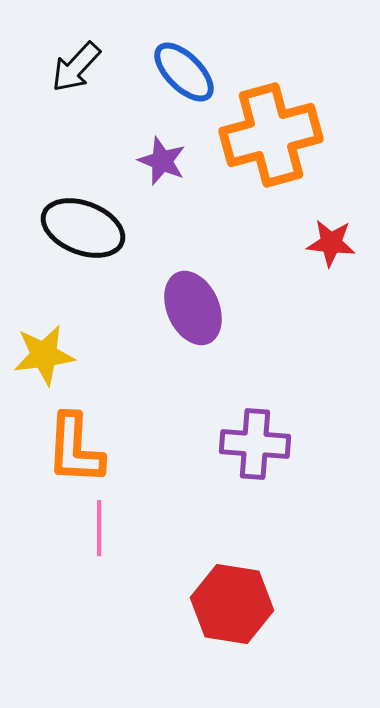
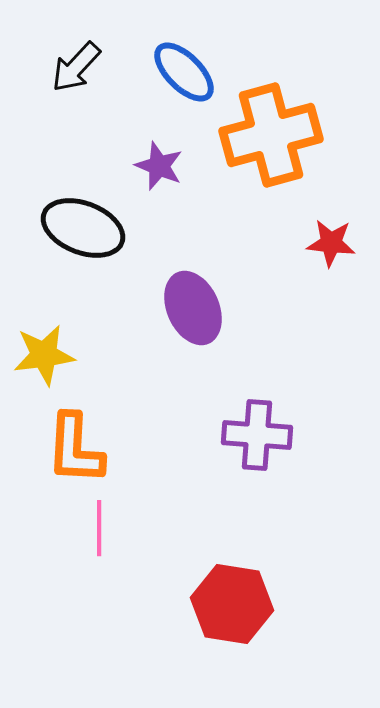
purple star: moved 3 px left, 5 px down
purple cross: moved 2 px right, 9 px up
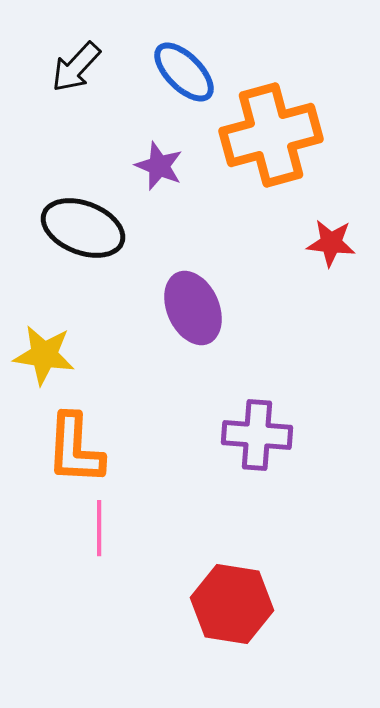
yellow star: rotated 16 degrees clockwise
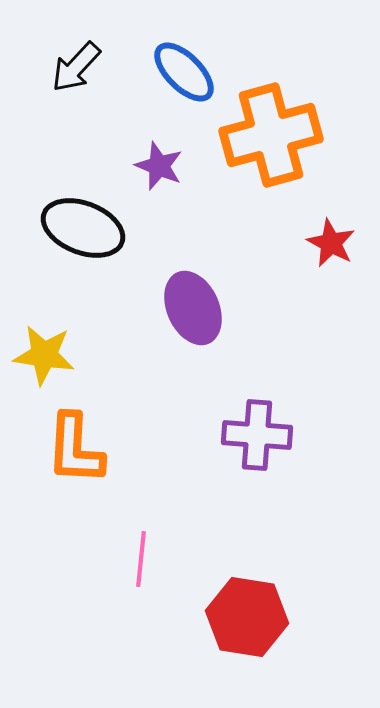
red star: rotated 21 degrees clockwise
pink line: moved 42 px right, 31 px down; rotated 6 degrees clockwise
red hexagon: moved 15 px right, 13 px down
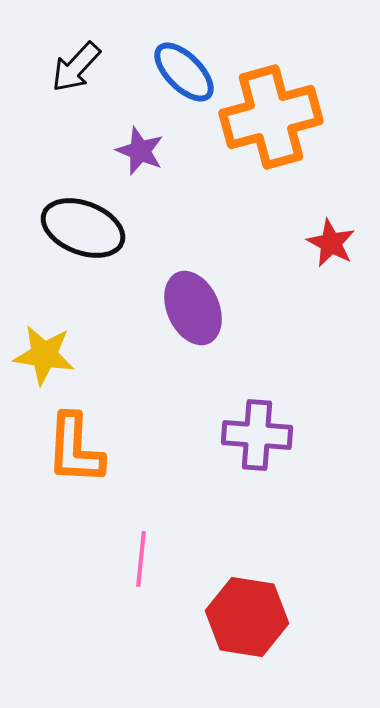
orange cross: moved 18 px up
purple star: moved 19 px left, 15 px up
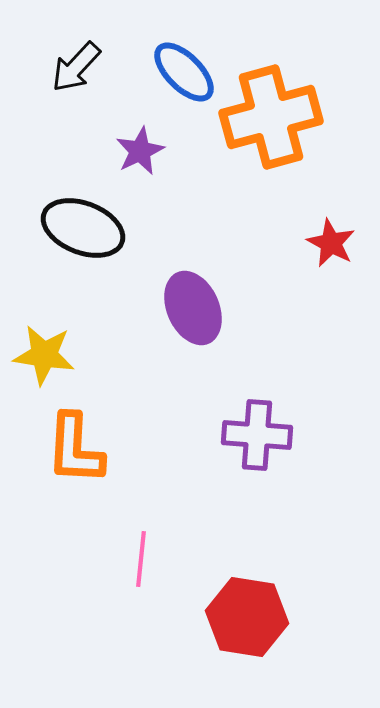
purple star: rotated 24 degrees clockwise
